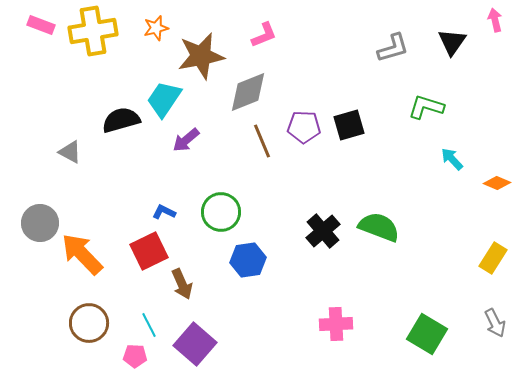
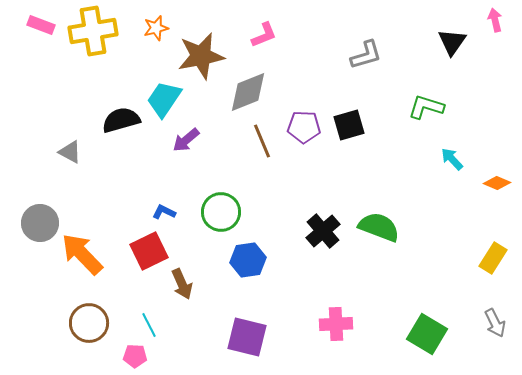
gray L-shape: moved 27 px left, 7 px down
purple square: moved 52 px right, 7 px up; rotated 27 degrees counterclockwise
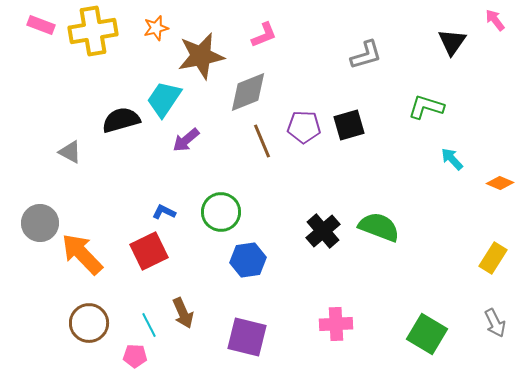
pink arrow: rotated 25 degrees counterclockwise
orange diamond: moved 3 px right
brown arrow: moved 1 px right, 29 px down
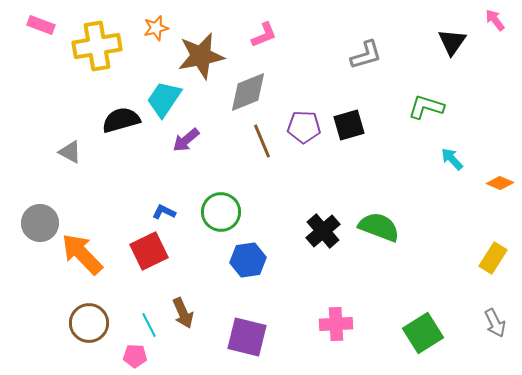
yellow cross: moved 4 px right, 15 px down
green square: moved 4 px left, 1 px up; rotated 27 degrees clockwise
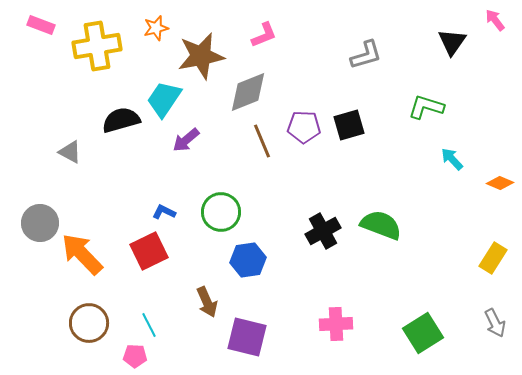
green semicircle: moved 2 px right, 2 px up
black cross: rotated 12 degrees clockwise
brown arrow: moved 24 px right, 11 px up
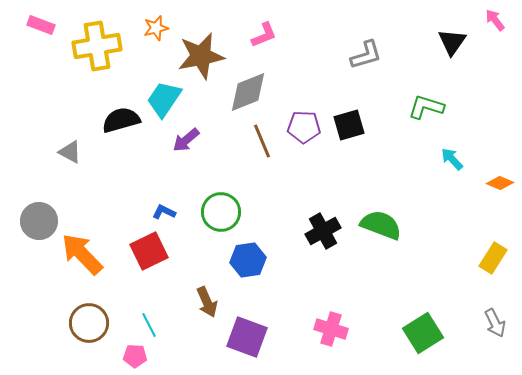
gray circle: moved 1 px left, 2 px up
pink cross: moved 5 px left, 5 px down; rotated 20 degrees clockwise
purple square: rotated 6 degrees clockwise
